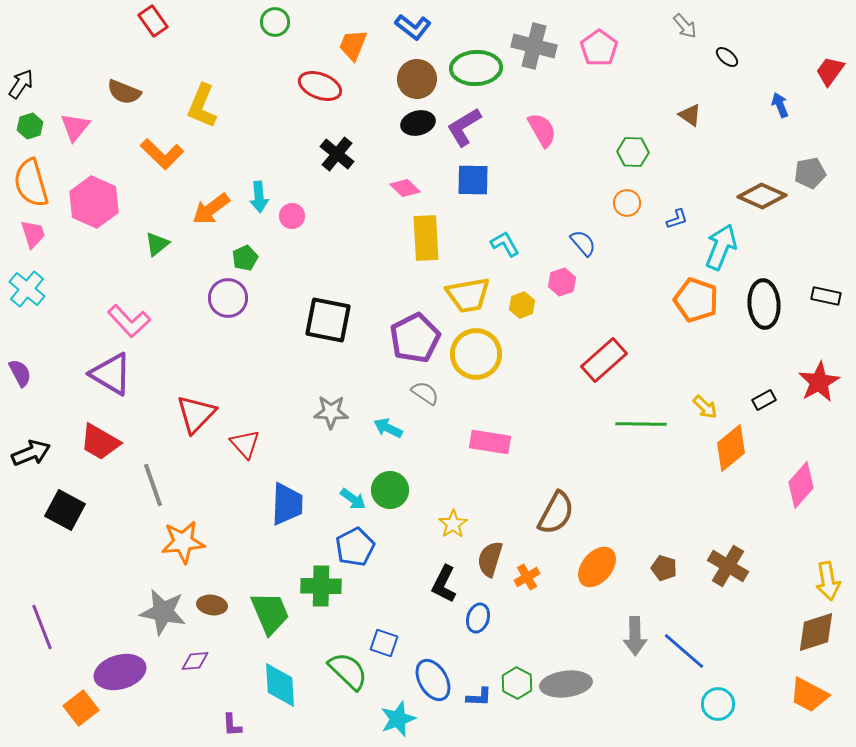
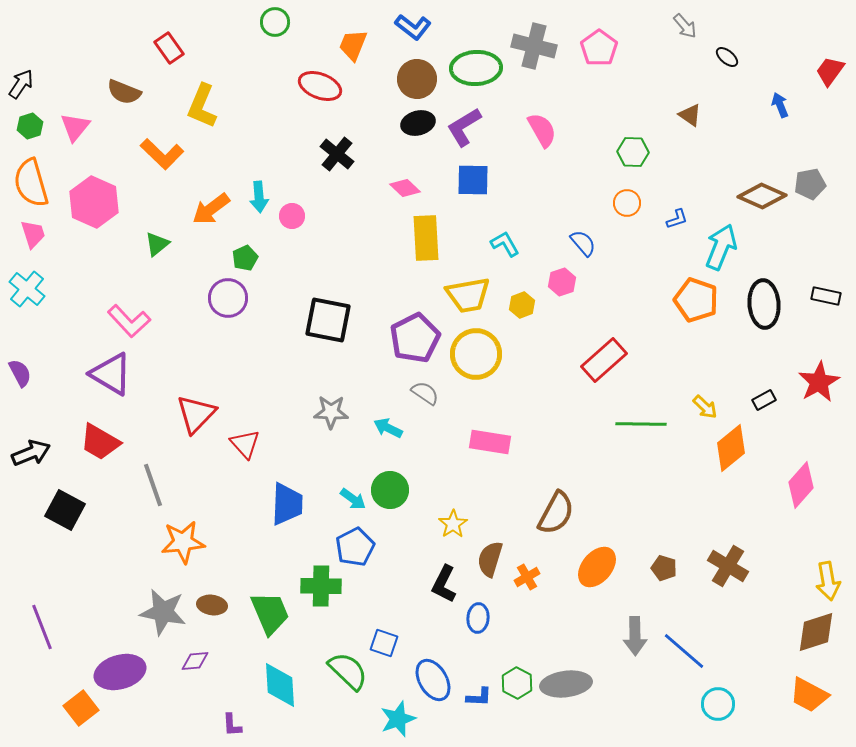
red rectangle at (153, 21): moved 16 px right, 27 px down
gray pentagon at (810, 173): moved 11 px down
blue ellipse at (478, 618): rotated 12 degrees counterclockwise
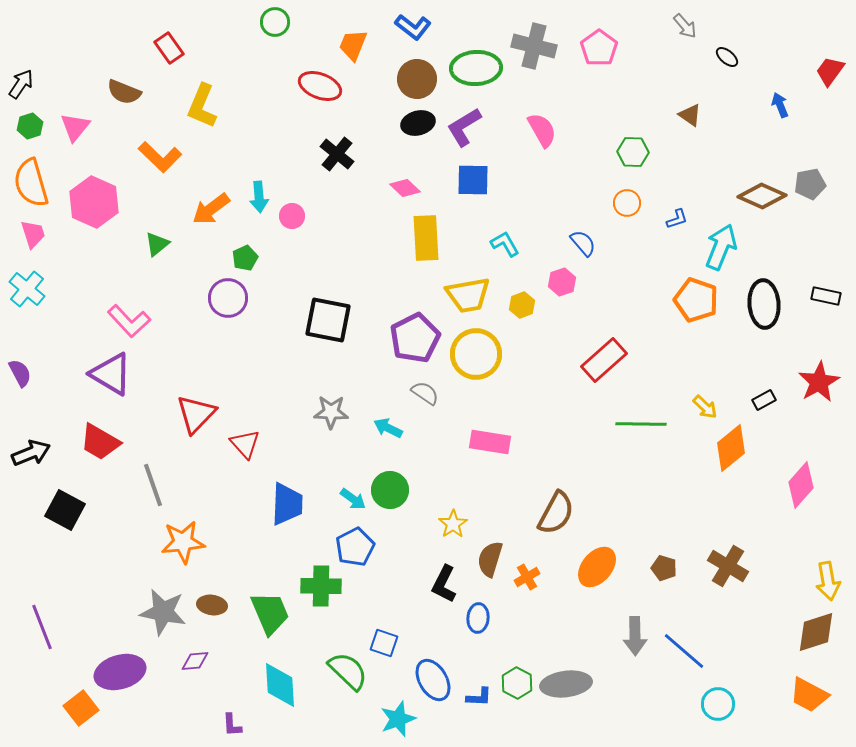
orange L-shape at (162, 154): moved 2 px left, 3 px down
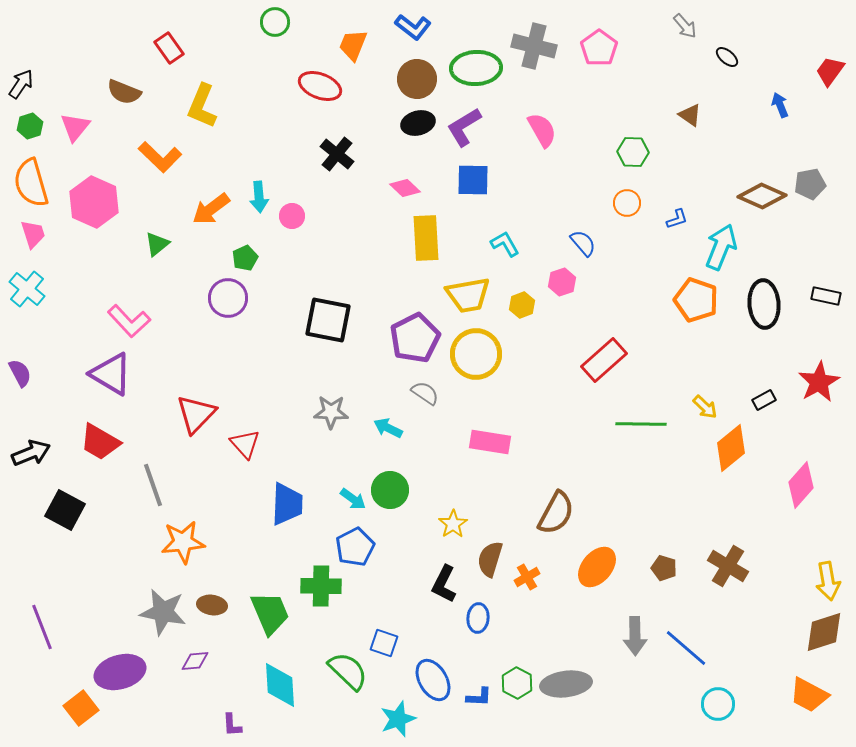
brown diamond at (816, 632): moved 8 px right
blue line at (684, 651): moved 2 px right, 3 px up
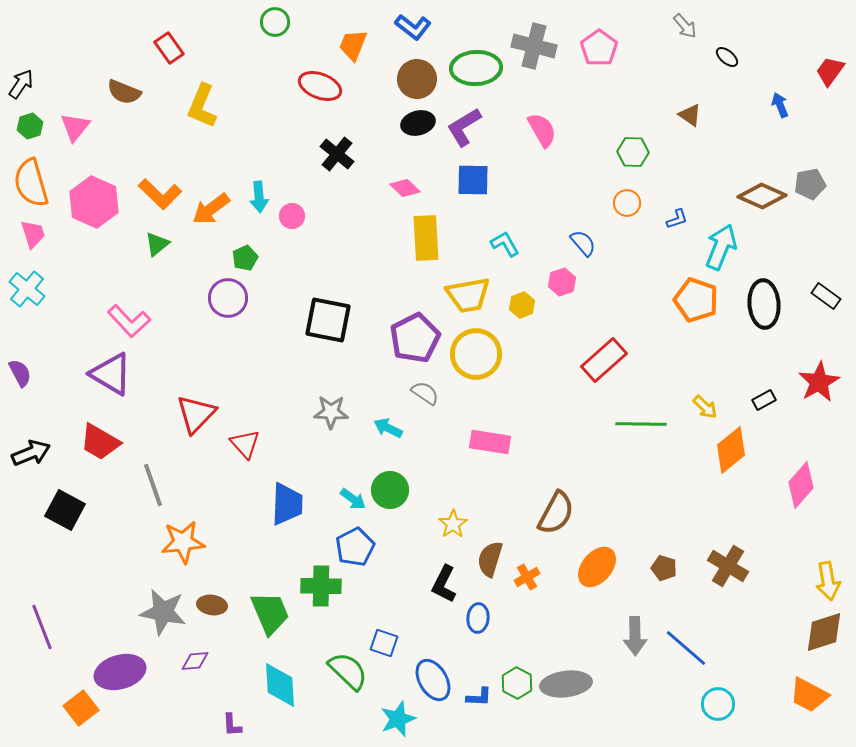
orange L-shape at (160, 157): moved 37 px down
black rectangle at (826, 296): rotated 24 degrees clockwise
orange diamond at (731, 448): moved 2 px down
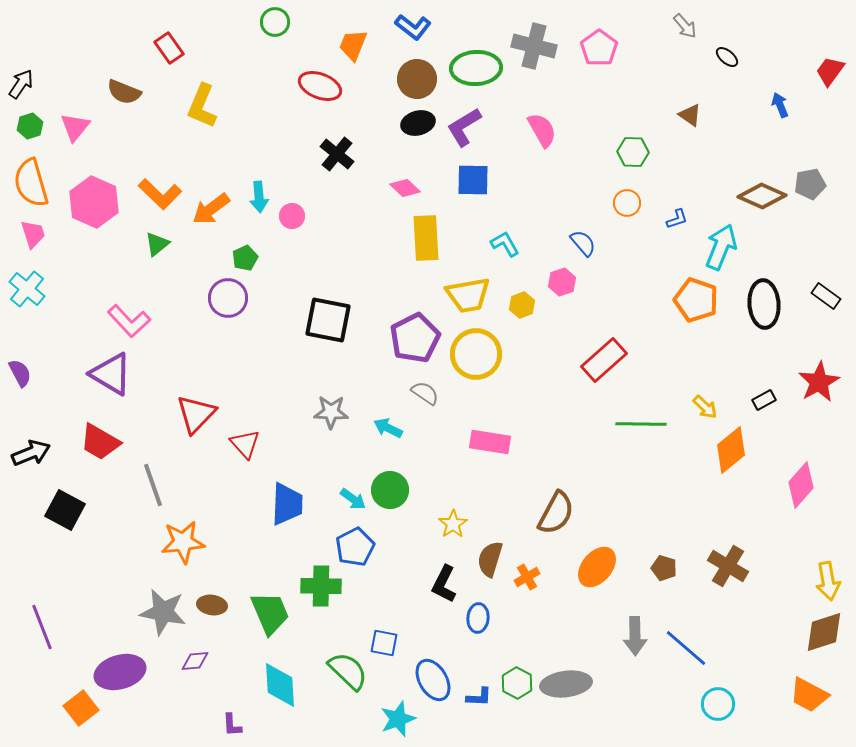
blue square at (384, 643): rotated 8 degrees counterclockwise
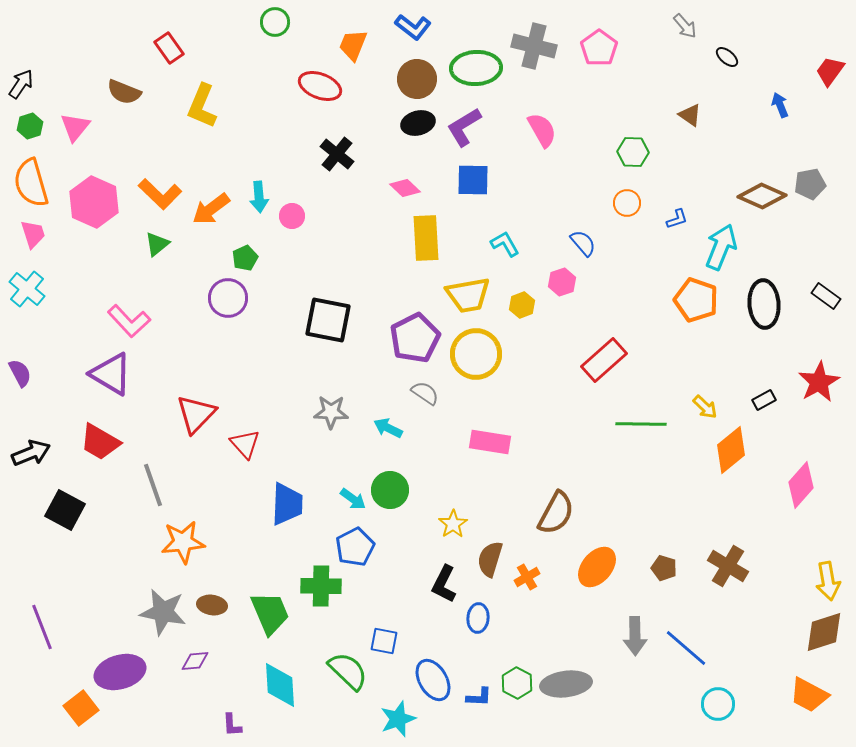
blue square at (384, 643): moved 2 px up
